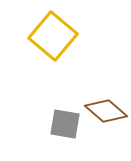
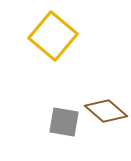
gray square: moved 1 px left, 2 px up
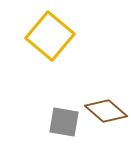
yellow square: moved 3 px left
